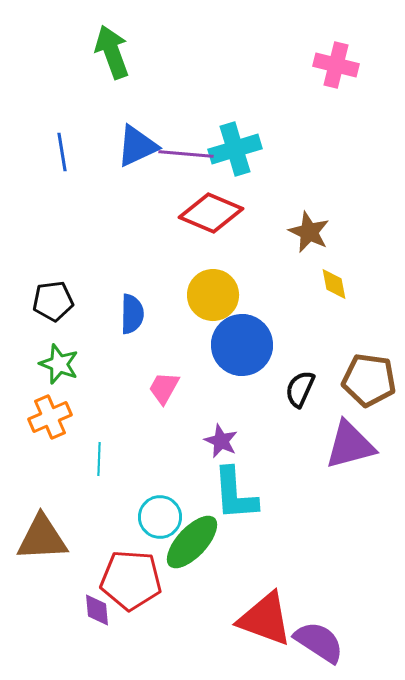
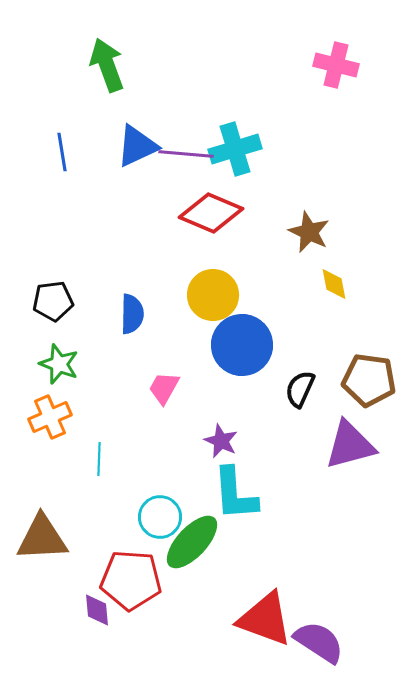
green arrow: moved 5 px left, 13 px down
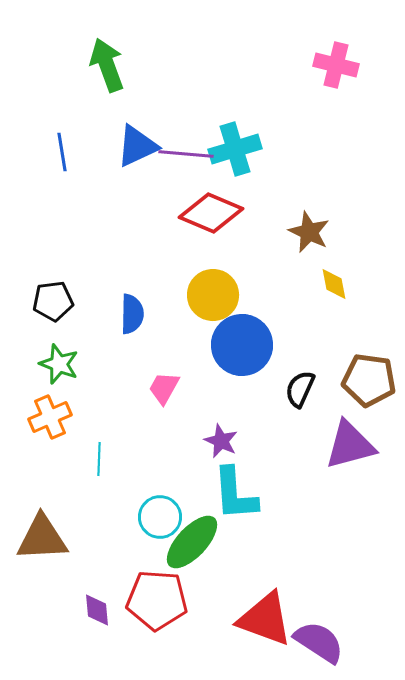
red pentagon: moved 26 px right, 20 px down
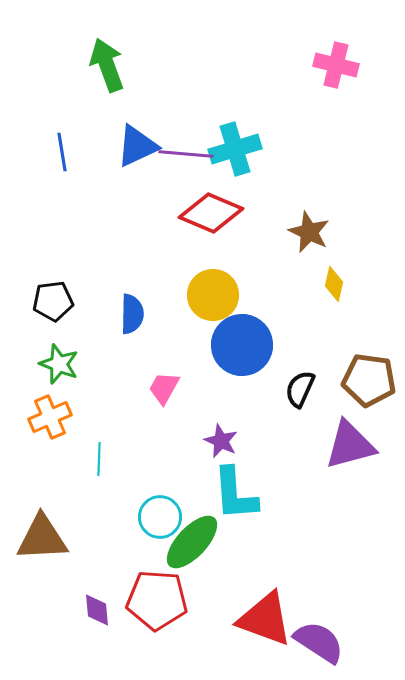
yellow diamond: rotated 24 degrees clockwise
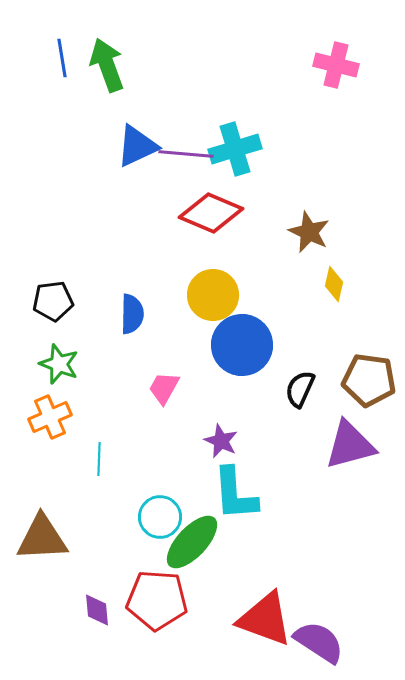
blue line: moved 94 px up
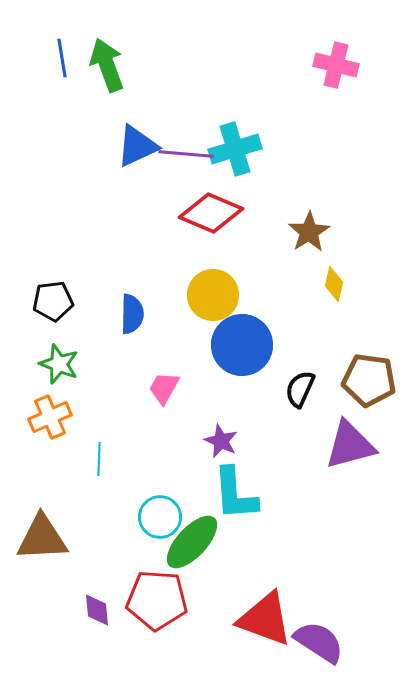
brown star: rotated 15 degrees clockwise
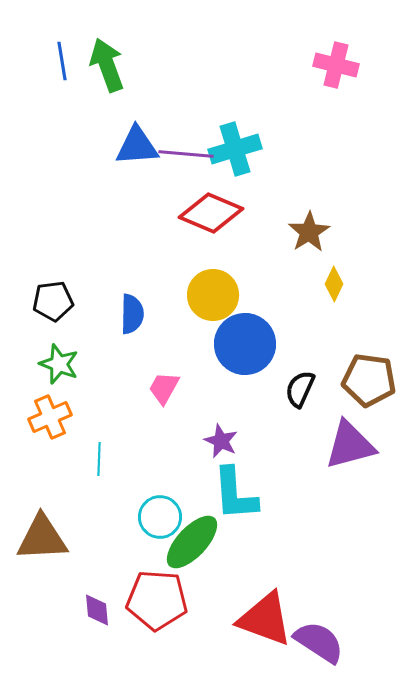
blue line: moved 3 px down
blue triangle: rotated 21 degrees clockwise
yellow diamond: rotated 12 degrees clockwise
blue circle: moved 3 px right, 1 px up
